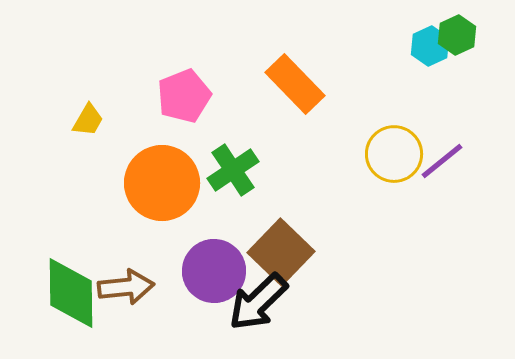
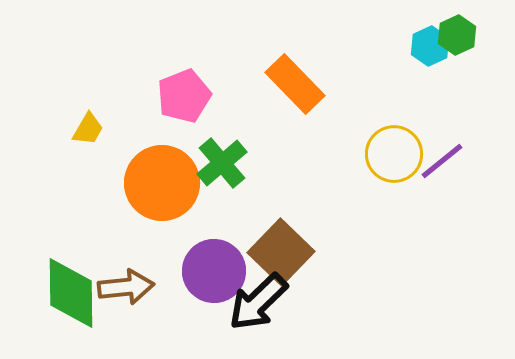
yellow trapezoid: moved 9 px down
green cross: moved 11 px left, 7 px up; rotated 6 degrees counterclockwise
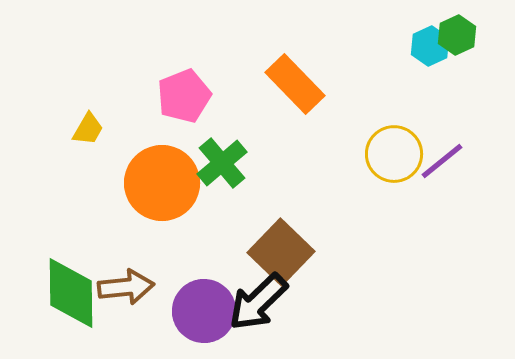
purple circle: moved 10 px left, 40 px down
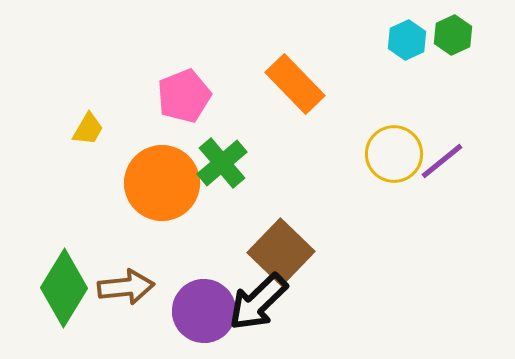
green hexagon: moved 4 px left
cyan hexagon: moved 23 px left, 6 px up
green diamond: moved 7 px left, 5 px up; rotated 32 degrees clockwise
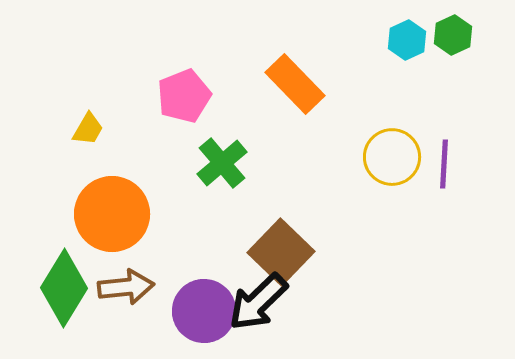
yellow circle: moved 2 px left, 3 px down
purple line: moved 2 px right, 3 px down; rotated 48 degrees counterclockwise
orange circle: moved 50 px left, 31 px down
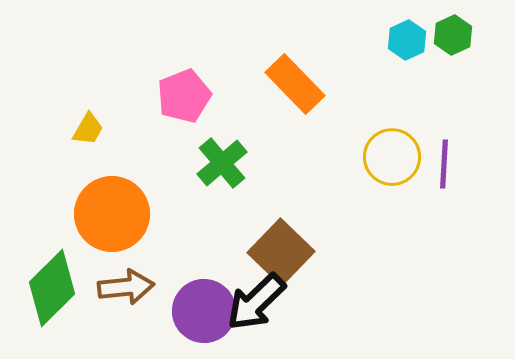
green diamond: moved 12 px left; rotated 14 degrees clockwise
black arrow: moved 2 px left
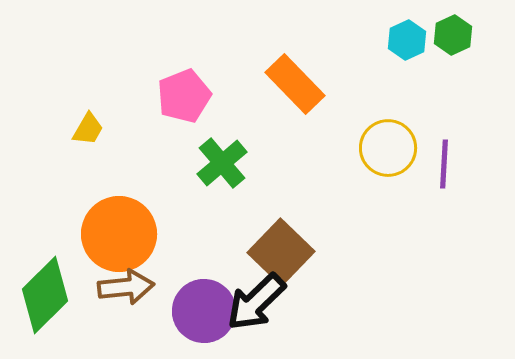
yellow circle: moved 4 px left, 9 px up
orange circle: moved 7 px right, 20 px down
green diamond: moved 7 px left, 7 px down
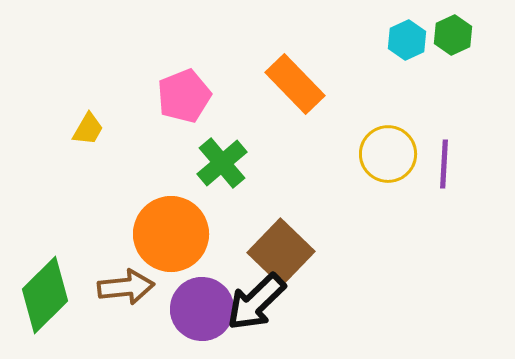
yellow circle: moved 6 px down
orange circle: moved 52 px right
purple circle: moved 2 px left, 2 px up
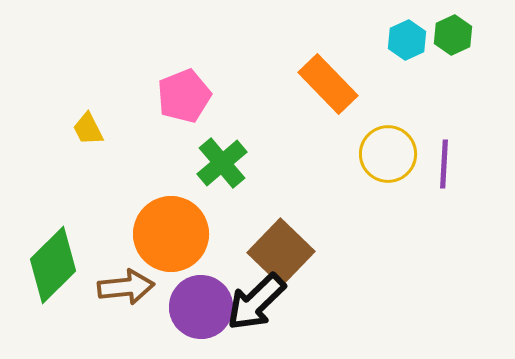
orange rectangle: moved 33 px right
yellow trapezoid: rotated 123 degrees clockwise
green diamond: moved 8 px right, 30 px up
purple circle: moved 1 px left, 2 px up
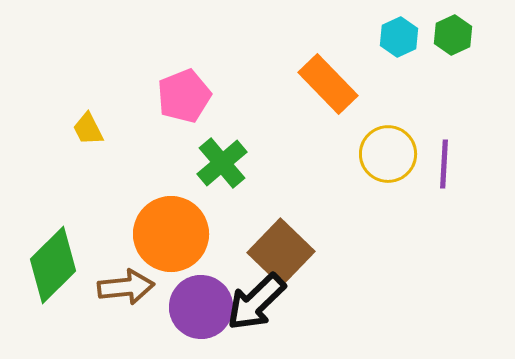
cyan hexagon: moved 8 px left, 3 px up
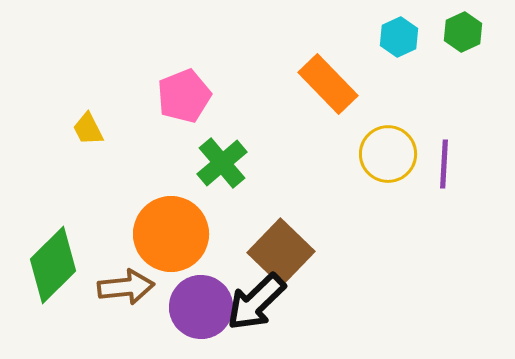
green hexagon: moved 10 px right, 3 px up
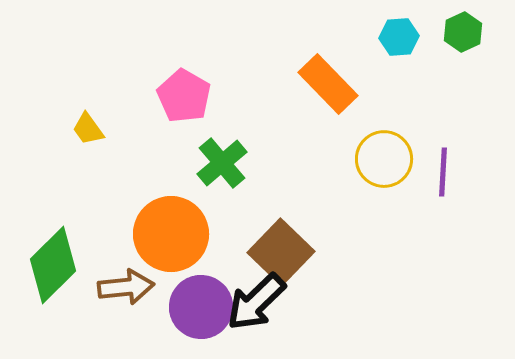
cyan hexagon: rotated 21 degrees clockwise
pink pentagon: rotated 20 degrees counterclockwise
yellow trapezoid: rotated 9 degrees counterclockwise
yellow circle: moved 4 px left, 5 px down
purple line: moved 1 px left, 8 px down
